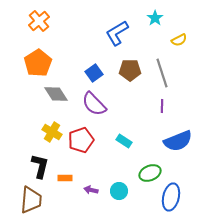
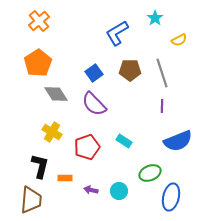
red pentagon: moved 6 px right, 7 px down
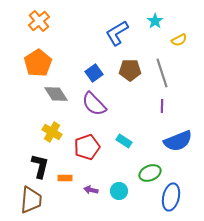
cyan star: moved 3 px down
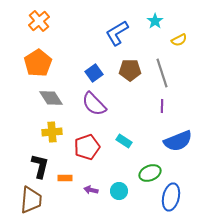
gray diamond: moved 5 px left, 4 px down
yellow cross: rotated 36 degrees counterclockwise
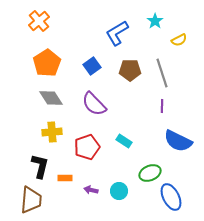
orange pentagon: moved 9 px right
blue square: moved 2 px left, 7 px up
blue semicircle: rotated 48 degrees clockwise
blue ellipse: rotated 40 degrees counterclockwise
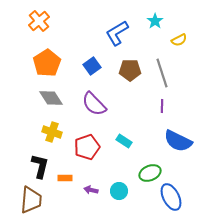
yellow cross: rotated 24 degrees clockwise
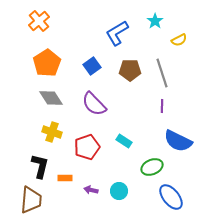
green ellipse: moved 2 px right, 6 px up
blue ellipse: rotated 12 degrees counterclockwise
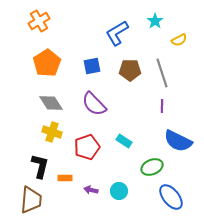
orange cross: rotated 10 degrees clockwise
blue square: rotated 24 degrees clockwise
gray diamond: moved 5 px down
